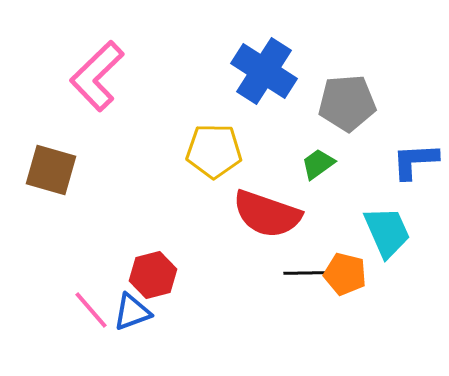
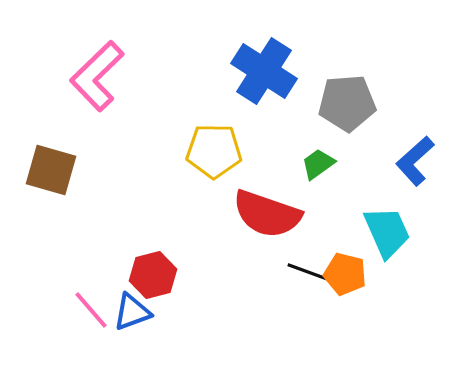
blue L-shape: rotated 39 degrees counterclockwise
black line: moved 3 px right, 1 px up; rotated 21 degrees clockwise
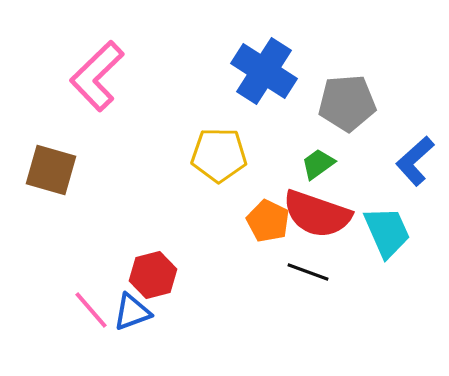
yellow pentagon: moved 5 px right, 4 px down
red semicircle: moved 50 px right
orange pentagon: moved 77 px left, 53 px up; rotated 12 degrees clockwise
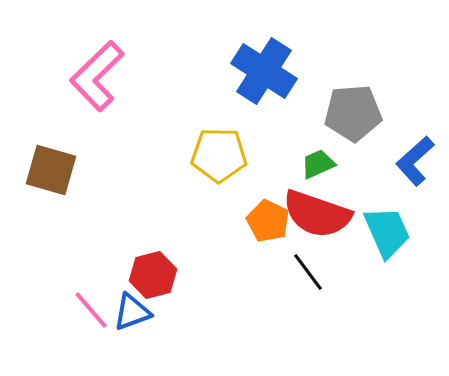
gray pentagon: moved 6 px right, 10 px down
green trapezoid: rotated 12 degrees clockwise
black line: rotated 33 degrees clockwise
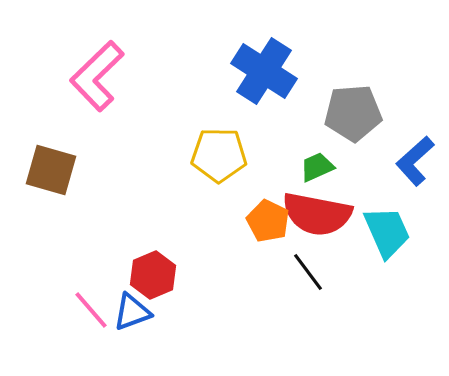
green trapezoid: moved 1 px left, 3 px down
red semicircle: rotated 8 degrees counterclockwise
red hexagon: rotated 9 degrees counterclockwise
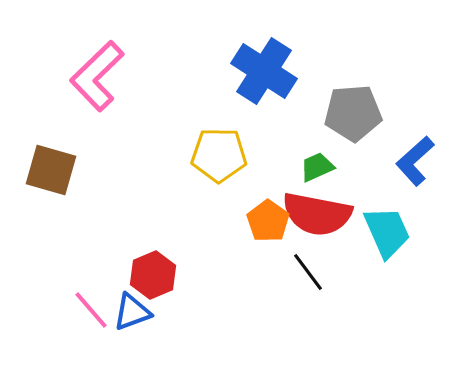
orange pentagon: rotated 9 degrees clockwise
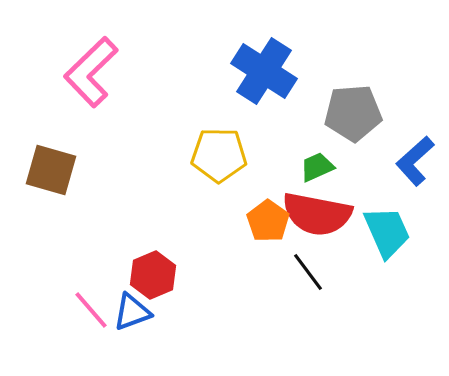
pink L-shape: moved 6 px left, 4 px up
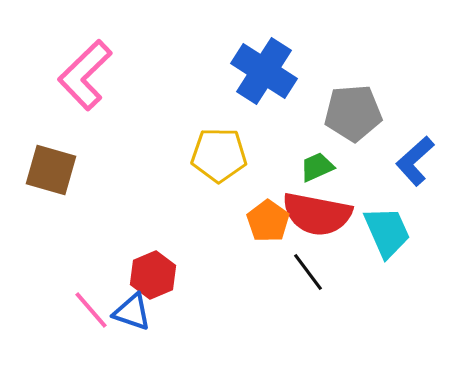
pink L-shape: moved 6 px left, 3 px down
blue triangle: rotated 39 degrees clockwise
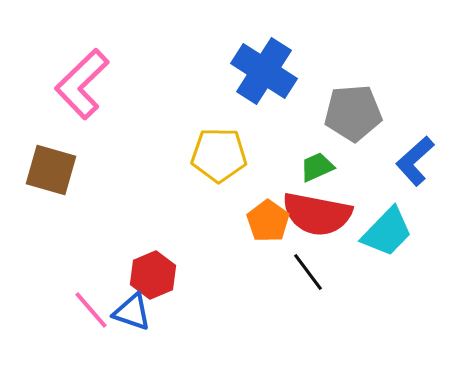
pink L-shape: moved 3 px left, 9 px down
cyan trapezoid: rotated 68 degrees clockwise
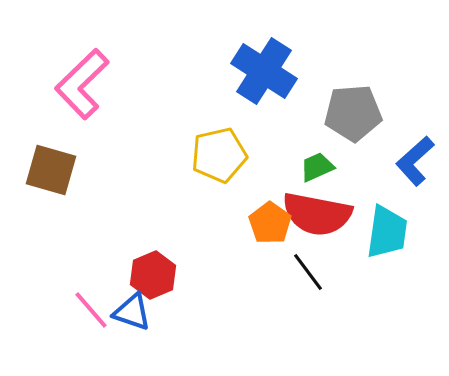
yellow pentagon: rotated 14 degrees counterclockwise
orange pentagon: moved 2 px right, 2 px down
cyan trapezoid: rotated 36 degrees counterclockwise
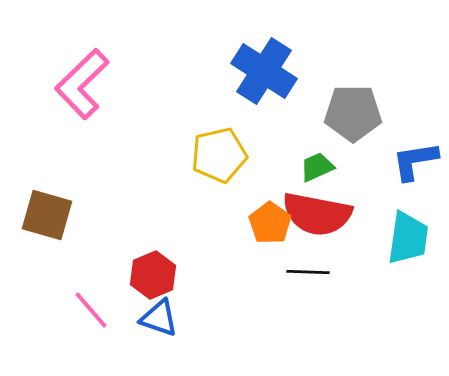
gray pentagon: rotated 4 degrees clockwise
blue L-shape: rotated 33 degrees clockwise
brown square: moved 4 px left, 45 px down
cyan trapezoid: moved 21 px right, 6 px down
black line: rotated 51 degrees counterclockwise
blue triangle: moved 27 px right, 6 px down
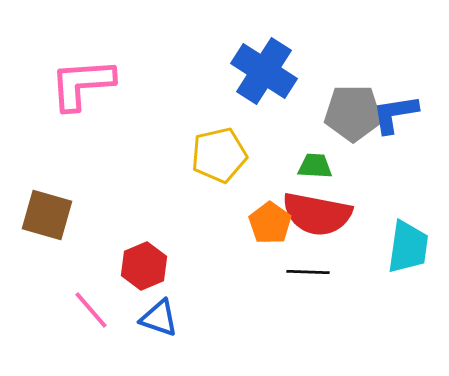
pink L-shape: rotated 40 degrees clockwise
blue L-shape: moved 20 px left, 47 px up
green trapezoid: moved 2 px left, 1 px up; rotated 27 degrees clockwise
cyan trapezoid: moved 9 px down
red hexagon: moved 9 px left, 9 px up
